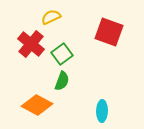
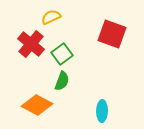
red square: moved 3 px right, 2 px down
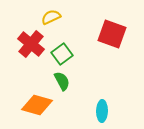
green semicircle: rotated 48 degrees counterclockwise
orange diamond: rotated 12 degrees counterclockwise
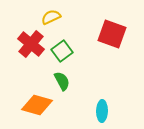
green square: moved 3 px up
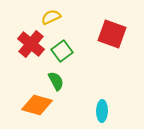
green semicircle: moved 6 px left
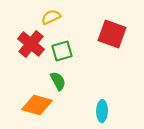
green square: rotated 20 degrees clockwise
green semicircle: moved 2 px right
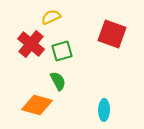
cyan ellipse: moved 2 px right, 1 px up
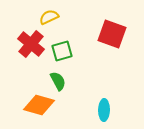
yellow semicircle: moved 2 px left
orange diamond: moved 2 px right
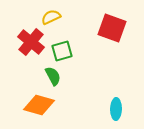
yellow semicircle: moved 2 px right
red square: moved 6 px up
red cross: moved 2 px up
green semicircle: moved 5 px left, 5 px up
cyan ellipse: moved 12 px right, 1 px up
